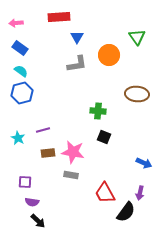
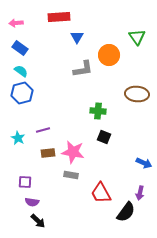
gray L-shape: moved 6 px right, 5 px down
red trapezoid: moved 4 px left
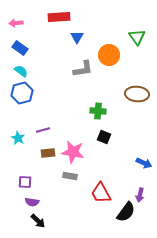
gray rectangle: moved 1 px left, 1 px down
purple arrow: moved 2 px down
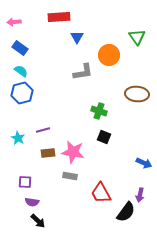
pink arrow: moved 2 px left, 1 px up
gray L-shape: moved 3 px down
green cross: moved 1 px right; rotated 14 degrees clockwise
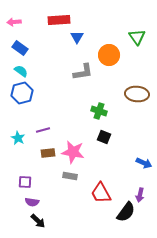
red rectangle: moved 3 px down
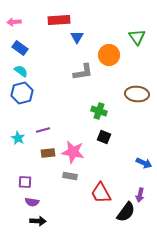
black arrow: rotated 42 degrees counterclockwise
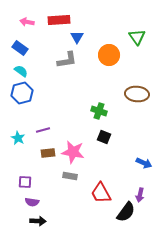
pink arrow: moved 13 px right; rotated 16 degrees clockwise
gray L-shape: moved 16 px left, 12 px up
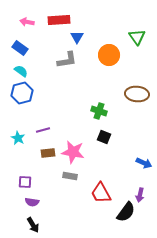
black arrow: moved 5 px left, 4 px down; rotated 56 degrees clockwise
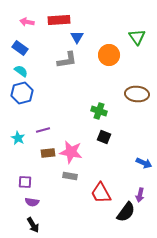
pink star: moved 2 px left
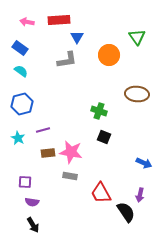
blue hexagon: moved 11 px down
black semicircle: rotated 70 degrees counterclockwise
